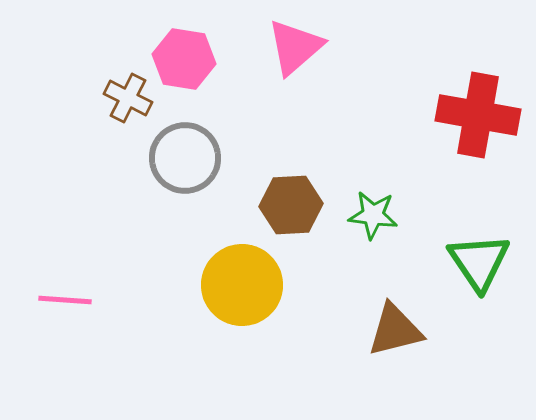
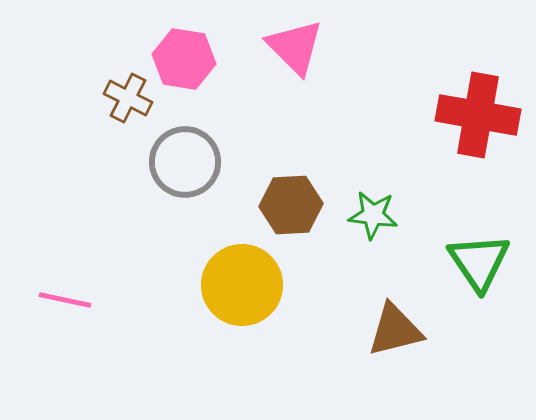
pink triangle: rotated 34 degrees counterclockwise
gray circle: moved 4 px down
pink line: rotated 8 degrees clockwise
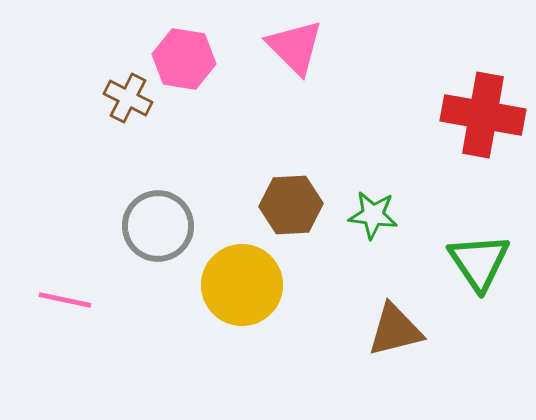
red cross: moved 5 px right
gray circle: moved 27 px left, 64 px down
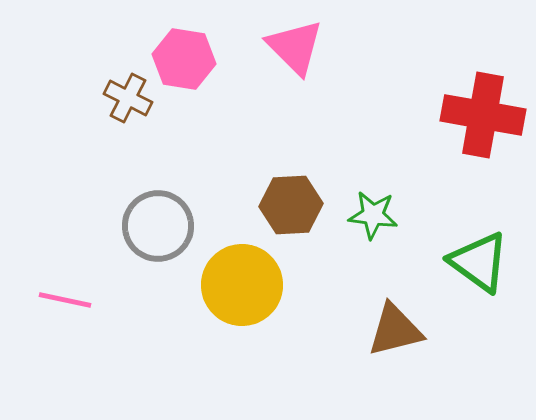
green triangle: rotated 20 degrees counterclockwise
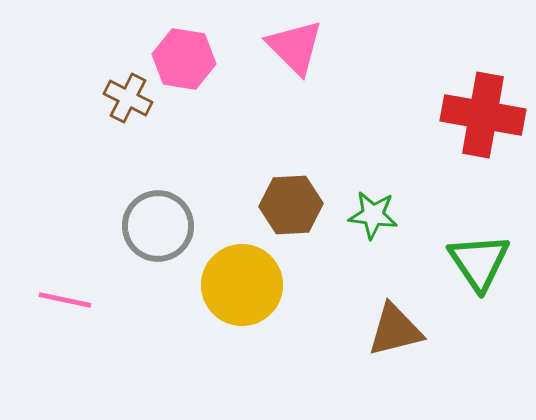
green triangle: rotated 20 degrees clockwise
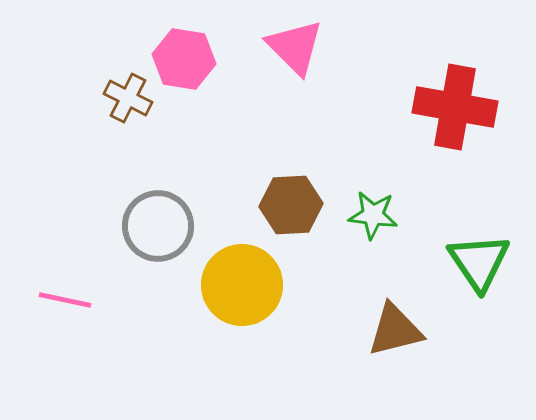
red cross: moved 28 px left, 8 px up
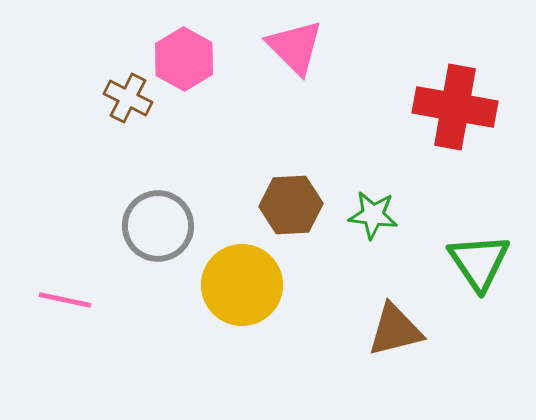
pink hexagon: rotated 20 degrees clockwise
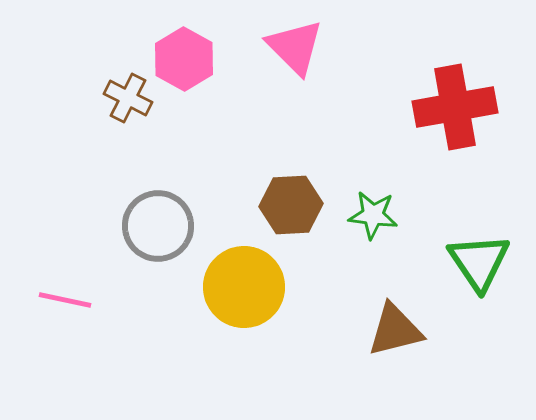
red cross: rotated 20 degrees counterclockwise
yellow circle: moved 2 px right, 2 px down
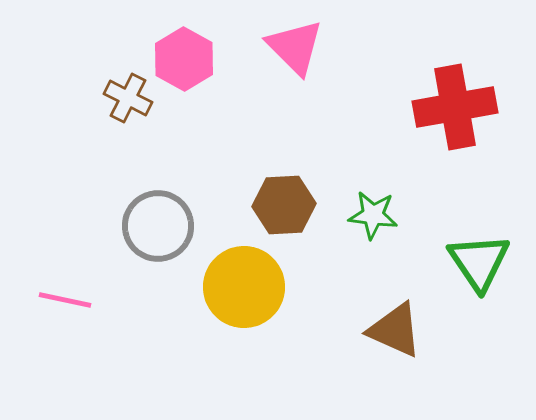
brown hexagon: moved 7 px left
brown triangle: rotated 38 degrees clockwise
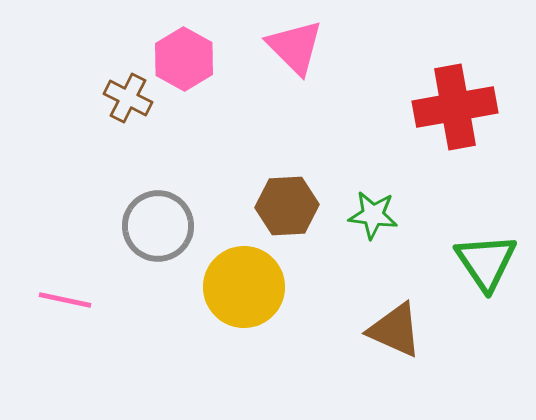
brown hexagon: moved 3 px right, 1 px down
green triangle: moved 7 px right
